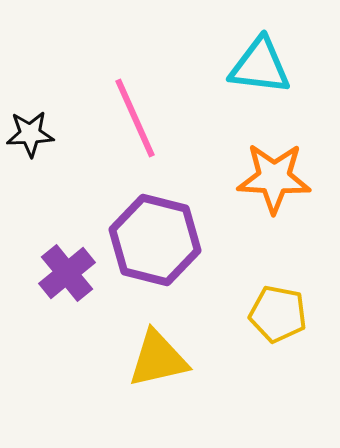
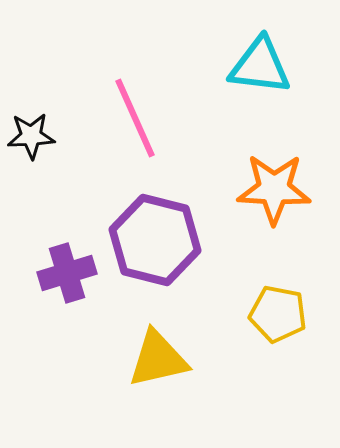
black star: moved 1 px right, 2 px down
orange star: moved 11 px down
purple cross: rotated 22 degrees clockwise
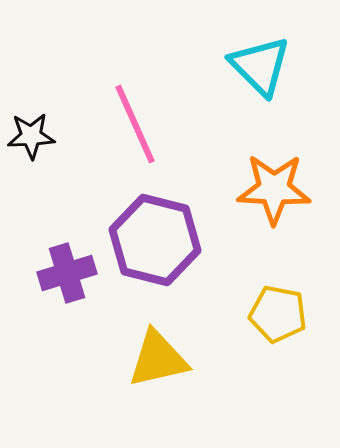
cyan triangle: rotated 38 degrees clockwise
pink line: moved 6 px down
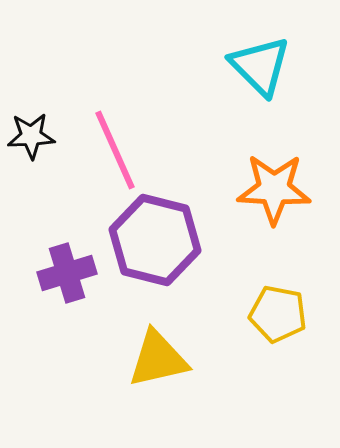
pink line: moved 20 px left, 26 px down
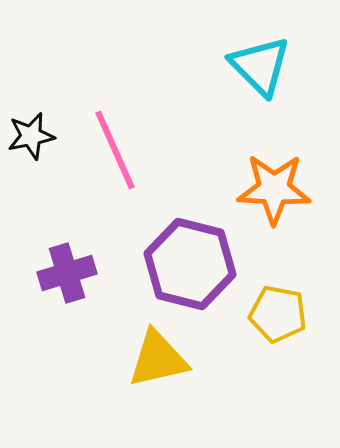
black star: rotated 9 degrees counterclockwise
purple hexagon: moved 35 px right, 24 px down
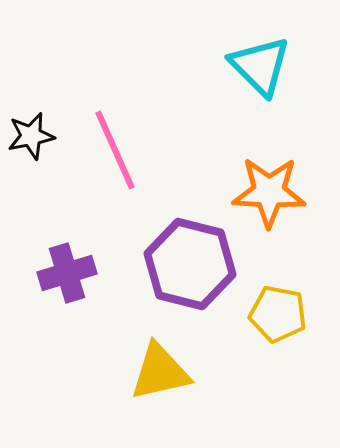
orange star: moved 5 px left, 3 px down
yellow triangle: moved 2 px right, 13 px down
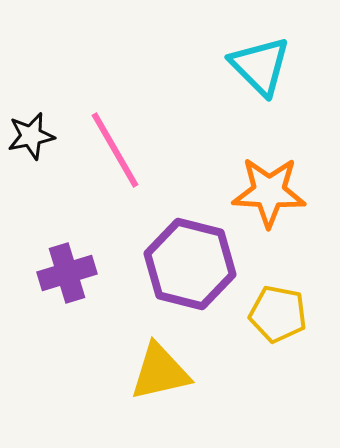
pink line: rotated 6 degrees counterclockwise
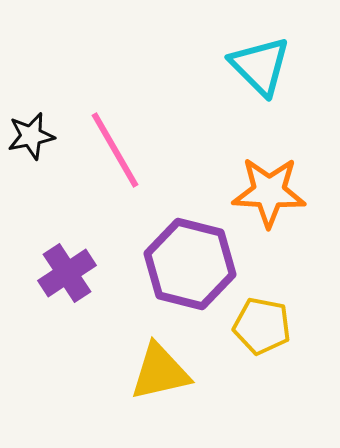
purple cross: rotated 16 degrees counterclockwise
yellow pentagon: moved 16 px left, 12 px down
